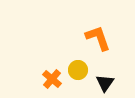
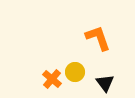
yellow circle: moved 3 px left, 2 px down
black triangle: rotated 12 degrees counterclockwise
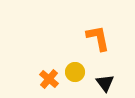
orange L-shape: rotated 8 degrees clockwise
orange cross: moved 3 px left
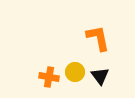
orange cross: moved 2 px up; rotated 30 degrees counterclockwise
black triangle: moved 5 px left, 7 px up
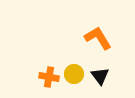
orange L-shape: rotated 20 degrees counterclockwise
yellow circle: moved 1 px left, 2 px down
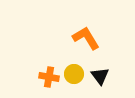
orange L-shape: moved 12 px left
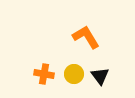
orange L-shape: moved 1 px up
orange cross: moved 5 px left, 3 px up
